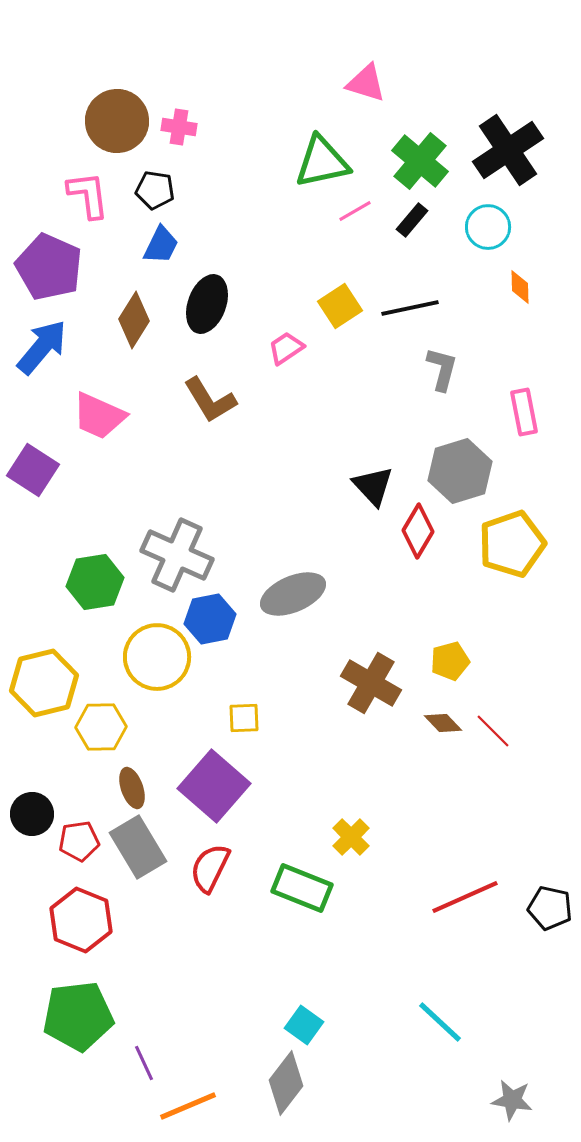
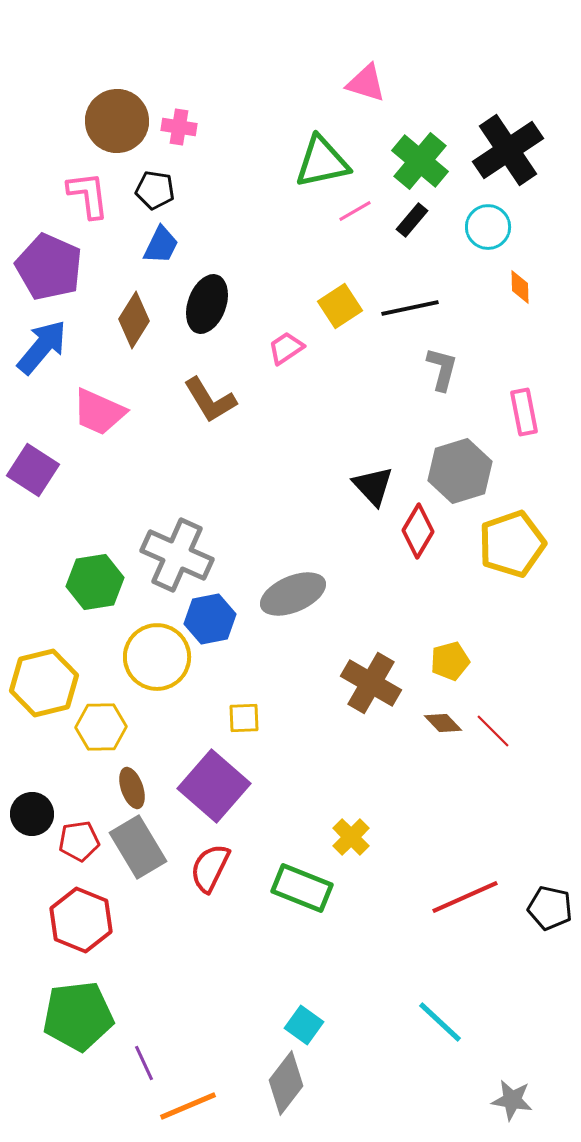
pink trapezoid at (99, 416): moved 4 px up
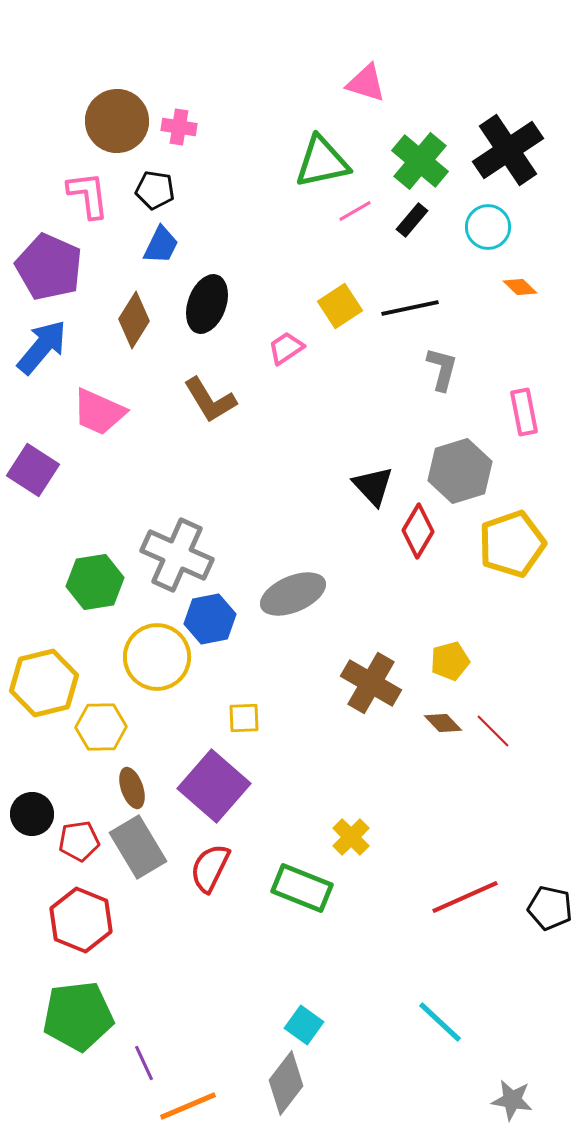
orange diamond at (520, 287): rotated 44 degrees counterclockwise
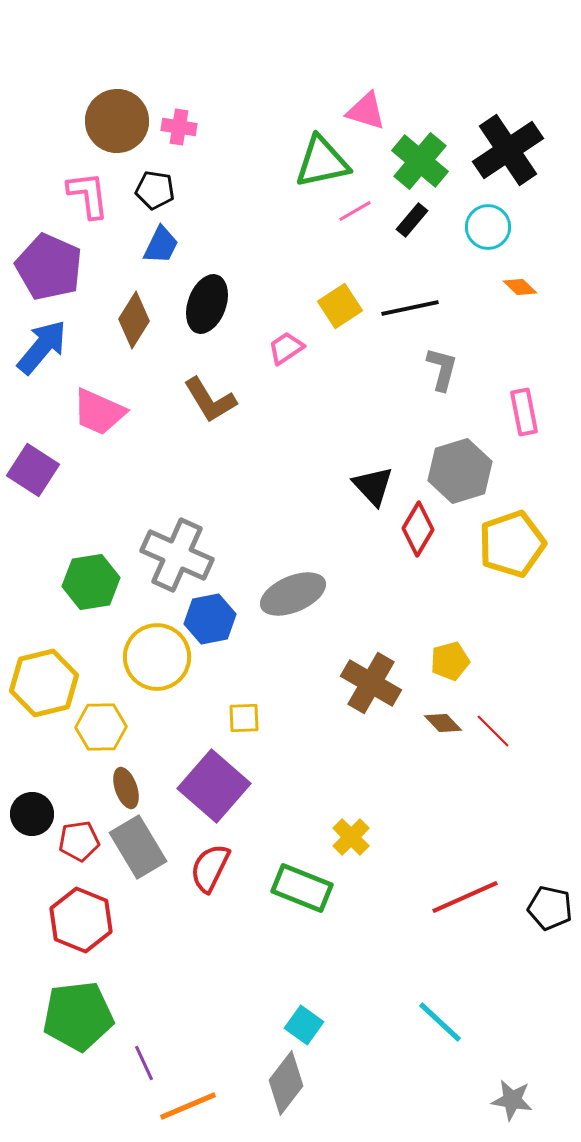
pink triangle at (366, 83): moved 28 px down
red diamond at (418, 531): moved 2 px up
green hexagon at (95, 582): moved 4 px left
brown ellipse at (132, 788): moved 6 px left
